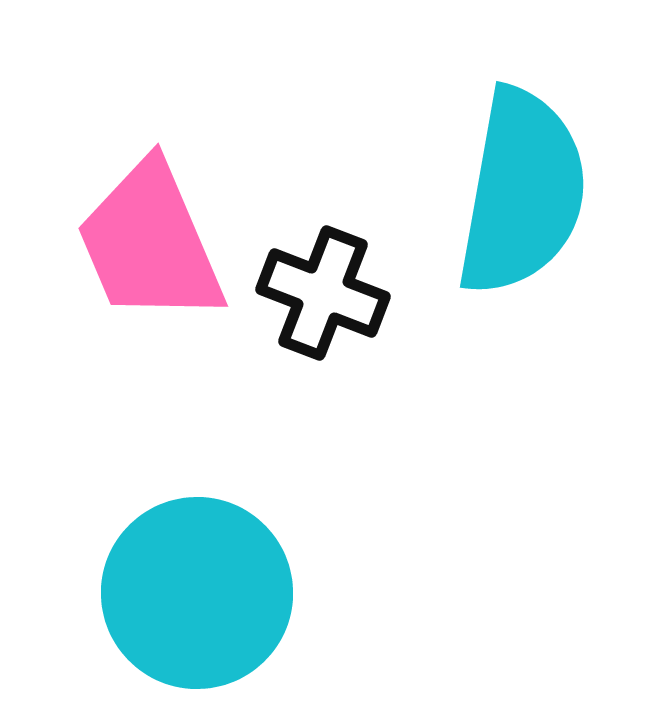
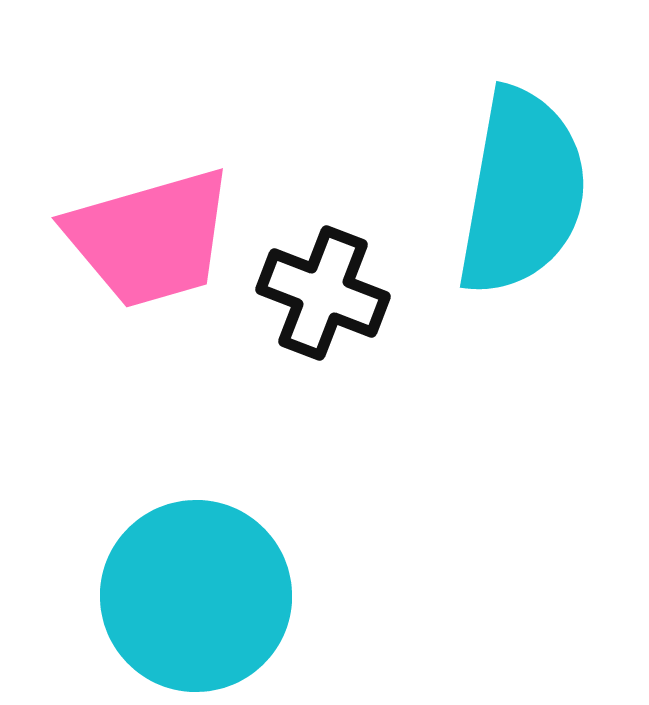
pink trapezoid: moved 5 px up; rotated 83 degrees counterclockwise
cyan circle: moved 1 px left, 3 px down
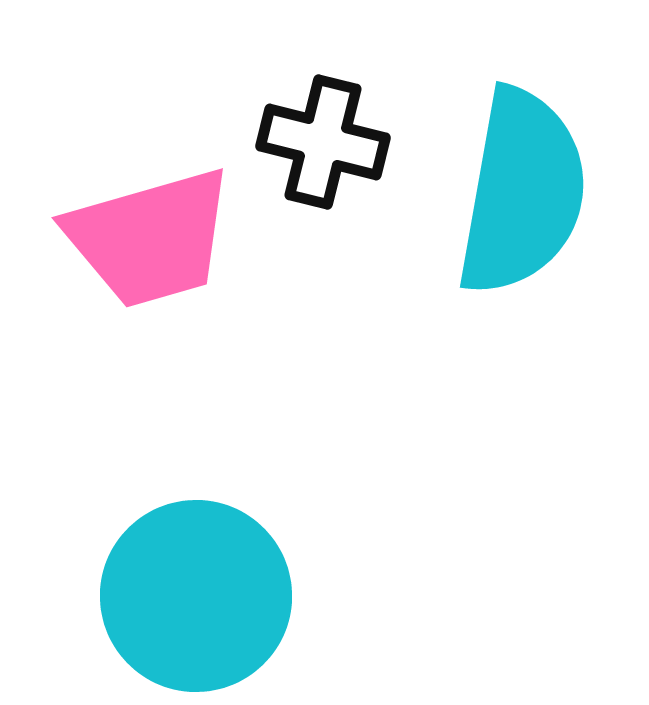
black cross: moved 151 px up; rotated 7 degrees counterclockwise
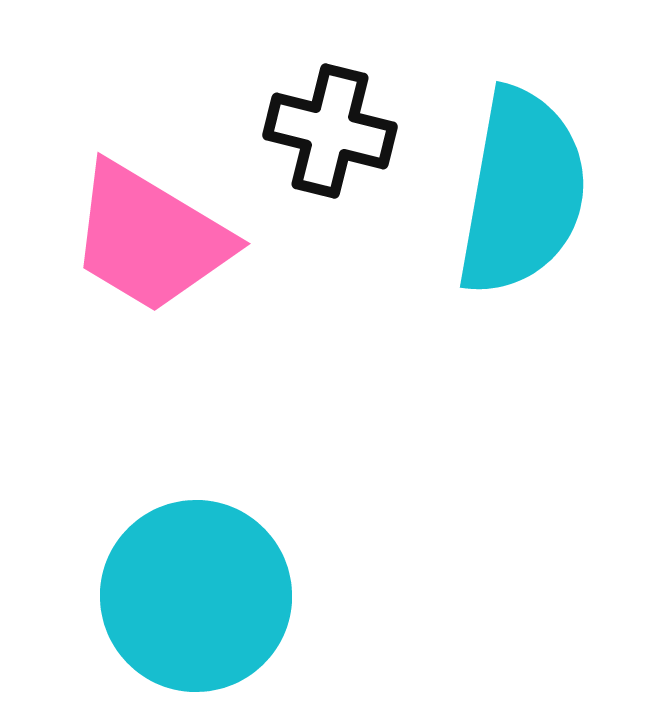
black cross: moved 7 px right, 11 px up
pink trapezoid: rotated 47 degrees clockwise
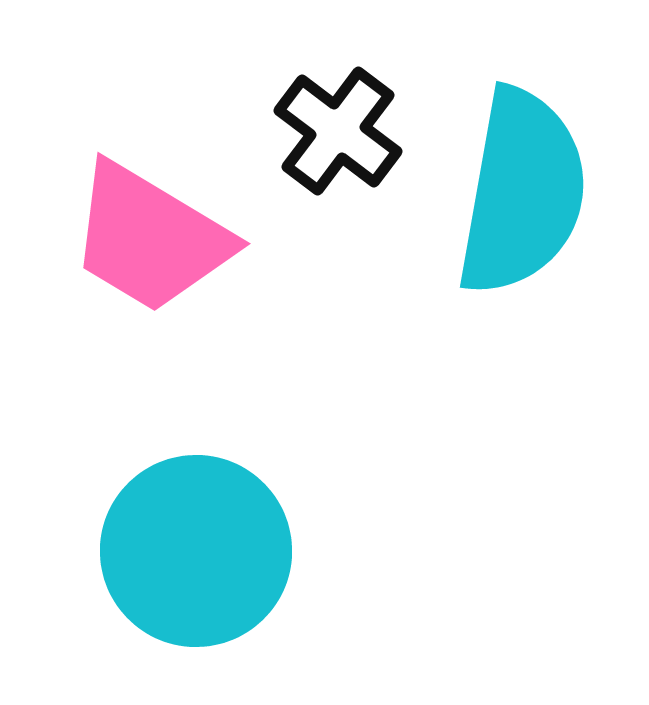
black cross: moved 8 px right; rotated 23 degrees clockwise
cyan circle: moved 45 px up
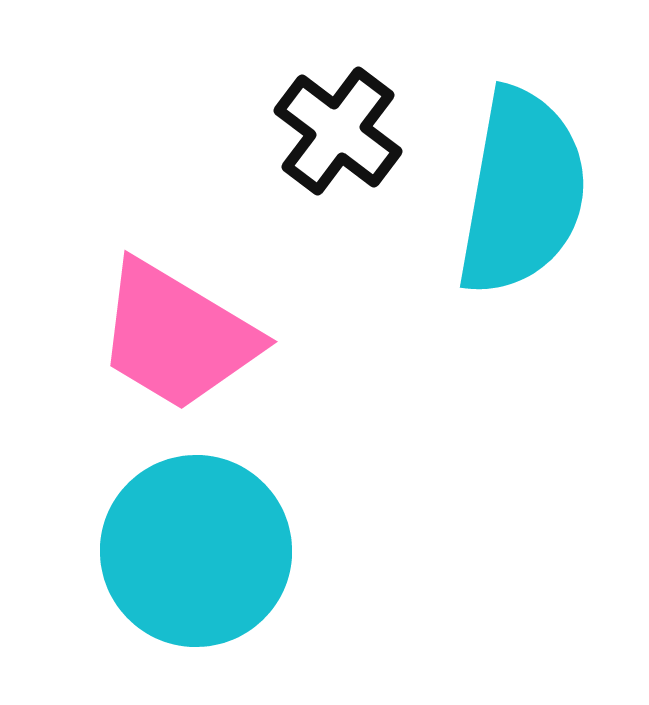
pink trapezoid: moved 27 px right, 98 px down
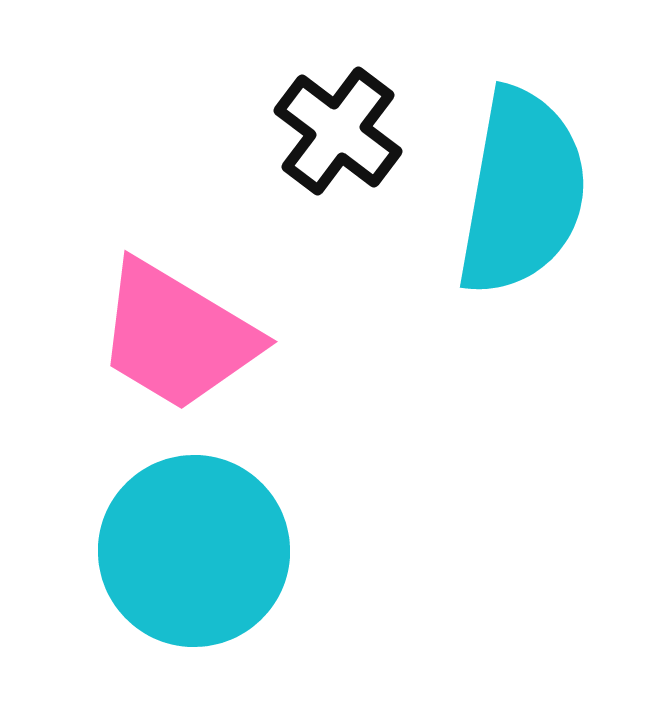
cyan circle: moved 2 px left
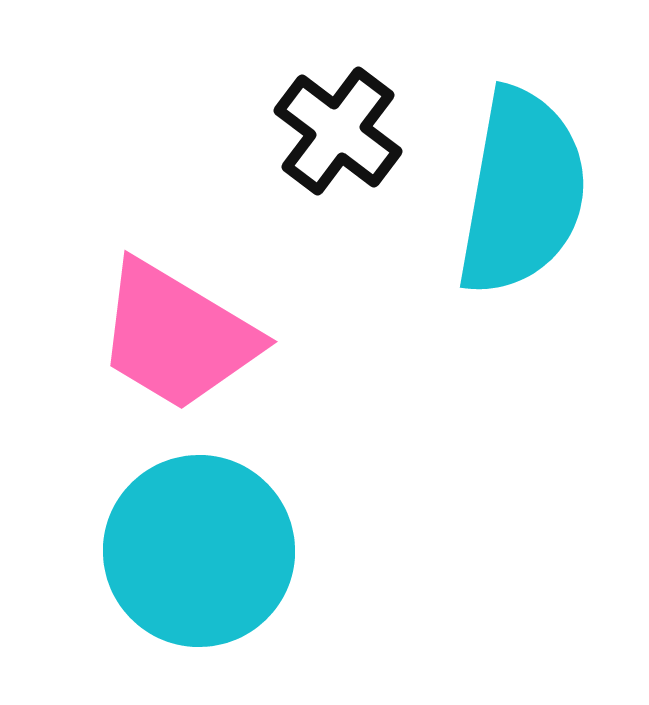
cyan circle: moved 5 px right
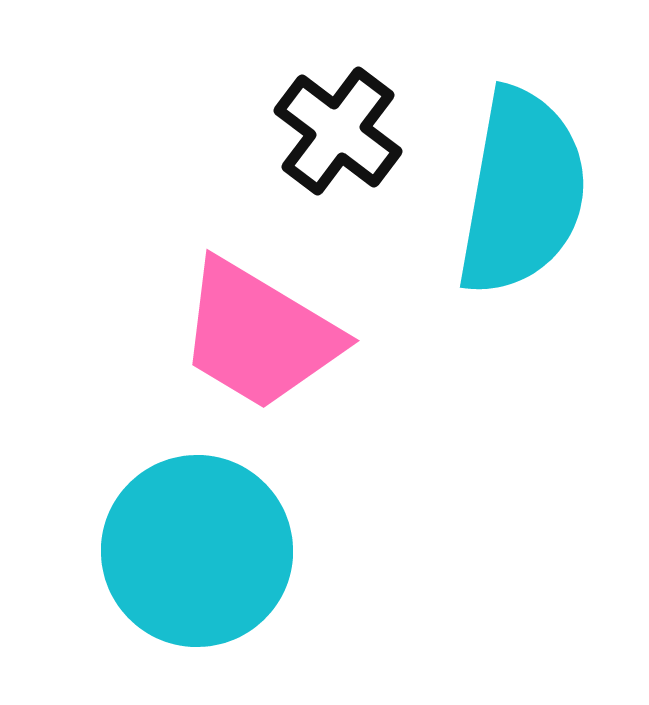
pink trapezoid: moved 82 px right, 1 px up
cyan circle: moved 2 px left
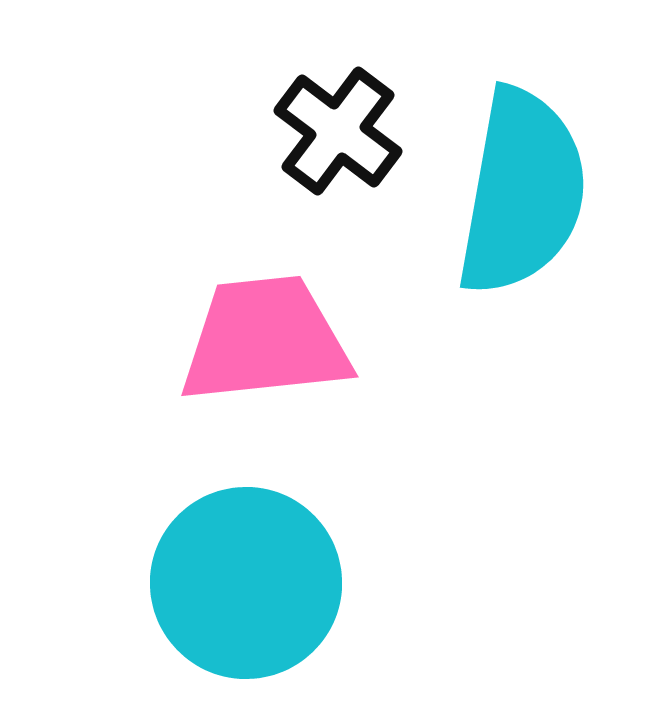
pink trapezoid: moved 6 px right, 5 px down; rotated 143 degrees clockwise
cyan circle: moved 49 px right, 32 px down
